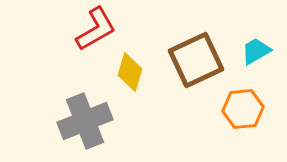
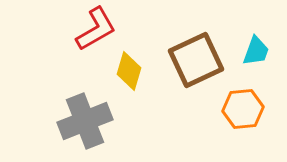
cyan trapezoid: rotated 140 degrees clockwise
yellow diamond: moved 1 px left, 1 px up
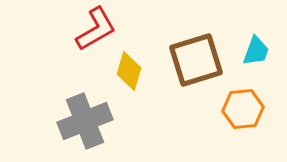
brown square: rotated 8 degrees clockwise
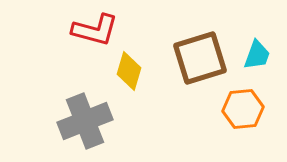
red L-shape: moved 1 px left, 1 px down; rotated 45 degrees clockwise
cyan trapezoid: moved 1 px right, 4 px down
brown square: moved 4 px right, 2 px up
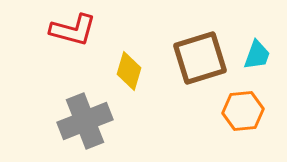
red L-shape: moved 22 px left
orange hexagon: moved 2 px down
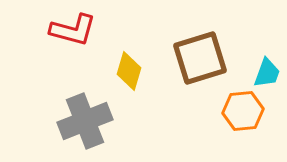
cyan trapezoid: moved 10 px right, 18 px down
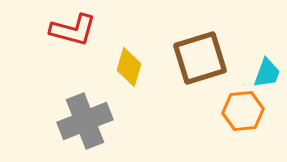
yellow diamond: moved 4 px up
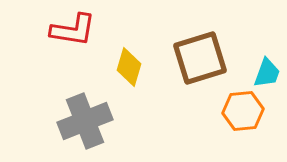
red L-shape: rotated 6 degrees counterclockwise
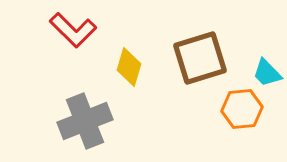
red L-shape: rotated 36 degrees clockwise
cyan trapezoid: rotated 116 degrees clockwise
orange hexagon: moved 1 px left, 2 px up
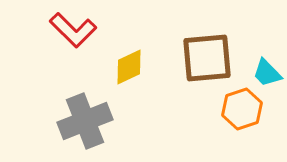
brown square: moved 7 px right; rotated 12 degrees clockwise
yellow diamond: rotated 48 degrees clockwise
orange hexagon: rotated 12 degrees counterclockwise
